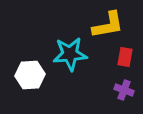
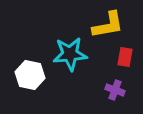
white hexagon: rotated 16 degrees clockwise
purple cross: moved 9 px left
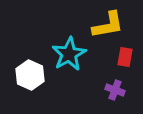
cyan star: moved 1 px left; rotated 24 degrees counterclockwise
white hexagon: rotated 12 degrees clockwise
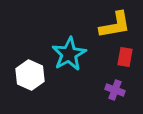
yellow L-shape: moved 7 px right
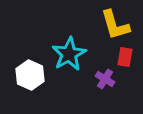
yellow L-shape: rotated 84 degrees clockwise
purple cross: moved 10 px left, 11 px up; rotated 12 degrees clockwise
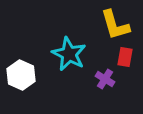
cyan star: rotated 16 degrees counterclockwise
white hexagon: moved 9 px left
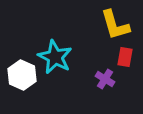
cyan star: moved 14 px left, 3 px down
white hexagon: moved 1 px right
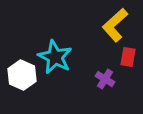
yellow L-shape: rotated 64 degrees clockwise
red rectangle: moved 3 px right
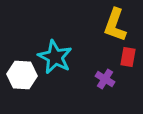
yellow L-shape: rotated 28 degrees counterclockwise
white hexagon: rotated 20 degrees counterclockwise
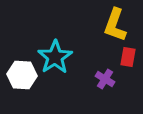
cyan star: rotated 12 degrees clockwise
